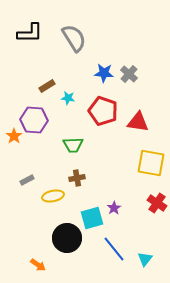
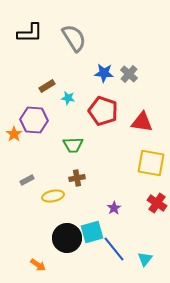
red triangle: moved 4 px right
orange star: moved 2 px up
cyan square: moved 14 px down
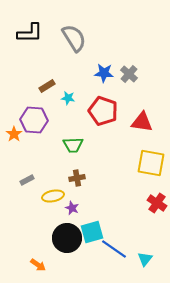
purple star: moved 42 px left; rotated 16 degrees counterclockwise
blue line: rotated 16 degrees counterclockwise
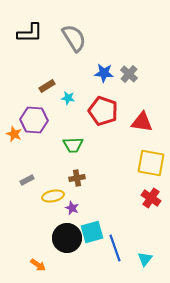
orange star: rotated 14 degrees counterclockwise
red cross: moved 6 px left, 5 px up
blue line: moved 1 px right, 1 px up; rotated 36 degrees clockwise
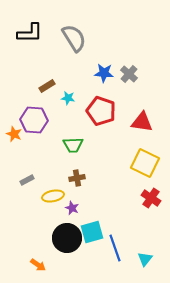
red pentagon: moved 2 px left
yellow square: moved 6 px left; rotated 16 degrees clockwise
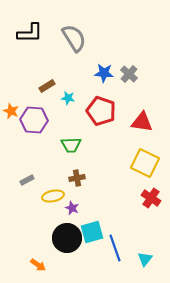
orange star: moved 3 px left, 23 px up
green trapezoid: moved 2 px left
